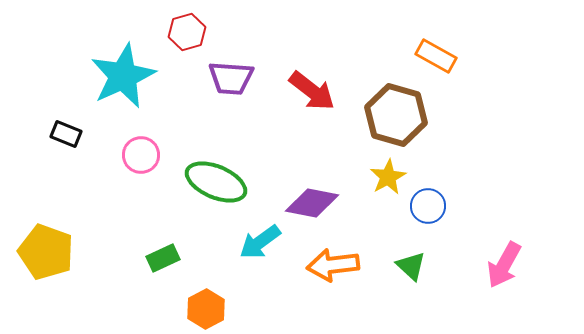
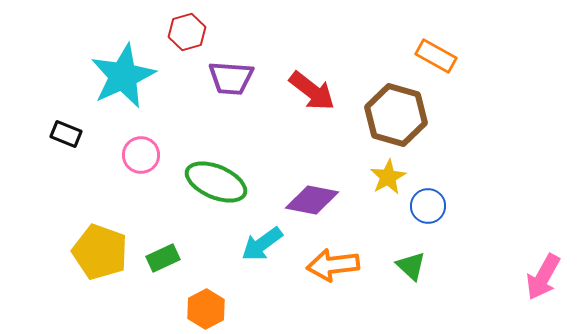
purple diamond: moved 3 px up
cyan arrow: moved 2 px right, 2 px down
yellow pentagon: moved 54 px right
pink arrow: moved 39 px right, 12 px down
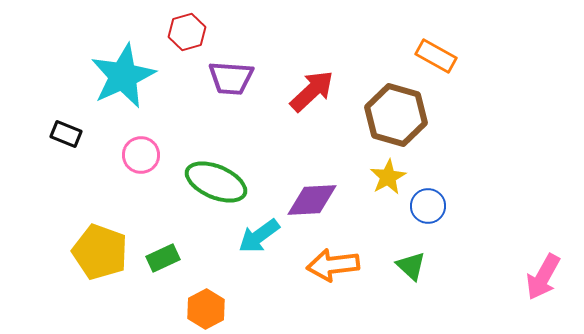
red arrow: rotated 81 degrees counterclockwise
purple diamond: rotated 14 degrees counterclockwise
cyan arrow: moved 3 px left, 8 px up
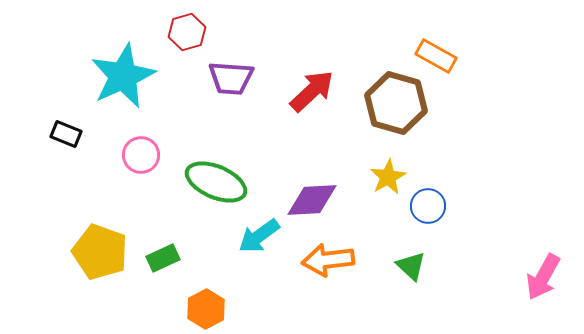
brown hexagon: moved 12 px up
orange arrow: moved 5 px left, 5 px up
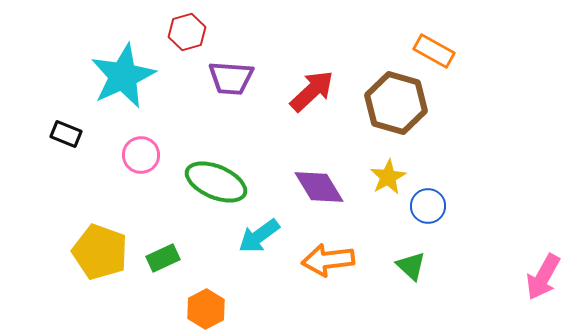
orange rectangle: moved 2 px left, 5 px up
purple diamond: moved 7 px right, 13 px up; rotated 62 degrees clockwise
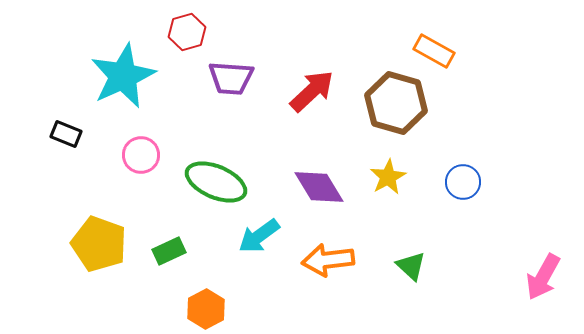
blue circle: moved 35 px right, 24 px up
yellow pentagon: moved 1 px left, 8 px up
green rectangle: moved 6 px right, 7 px up
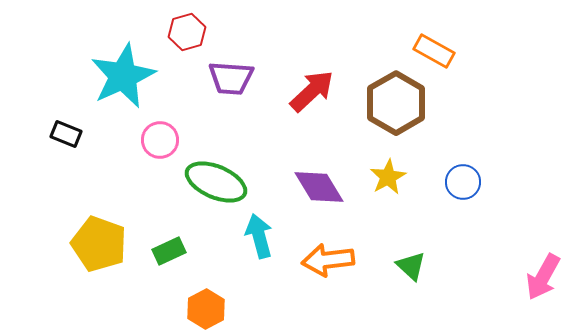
brown hexagon: rotated 14 degrees clockwise
pink circle: moved 19 px right, 15 px up
cyan arrow: rotated 111 degrees clockwise
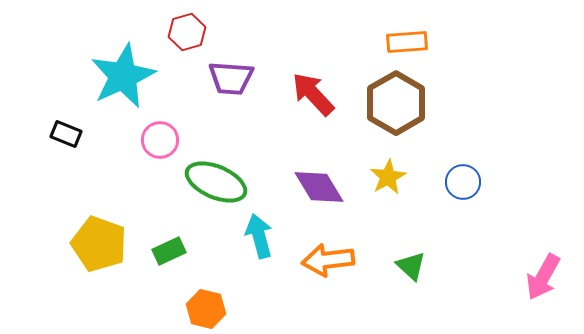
orange rectangle: moved 27 px left, 9 px up; rotated 33 degrees counterclockwise
red arrow: moved 1 px right, 3 px down; rotated 90 degrees counterclockwise
orange hexagon: rotated 18 degrees counterclockwise
